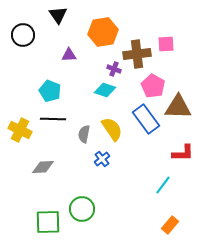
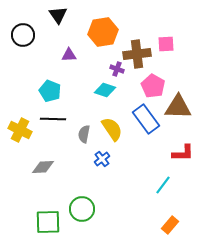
purple cross: moved 3 px right
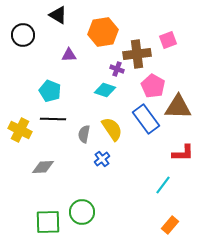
black triangle: rotated 24 degrees counterclockwise
pink square: moved 2 px right, 4 px up; rotated 18 degrees counterclockwise
green circle: moved 3 px down
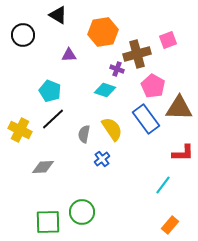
brown cross: rotated 8 degrees counterclockwise
brown triangle: moved 1 px right, 1 px down
black line: rotated 45 degrees counterclockwise
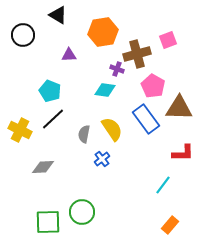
cyan diamond: rotated 10 degrees counterclockwise
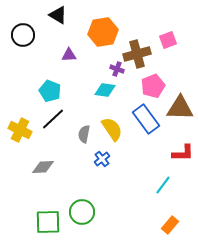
pink pentagon: rotated 20 degrees clockwise
brown triangle: moved 1 px right
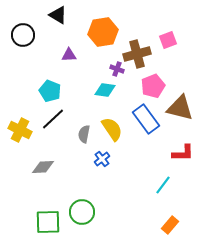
brown triangle: rotated 12 degrees clockwise
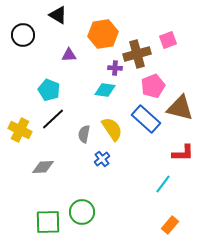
orange hexagon: moved 2 px down
purple cross: moved 2 px left, 1 px up; rotated 16 degrees counterclockwise
cyan pentagon: moved 1 px left, 1 px up
blue rectangle: rotated 12 degrees counterclockwise
cyan line: moved 1 px up
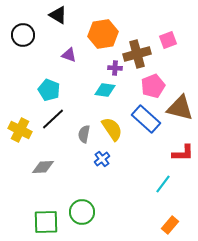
purple triangle: rotated 21 degrees clockwise
green square: moved 2 px left
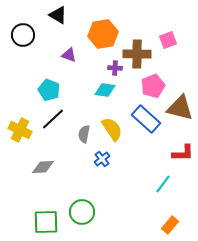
brown cross: rotated 16 degrees clockwise
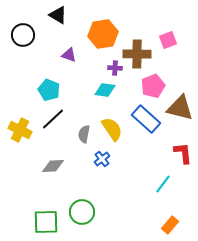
red L-shape: rotated 95 degrees counterclockwise
gray diamond: moved 10 px right, 1 px up
